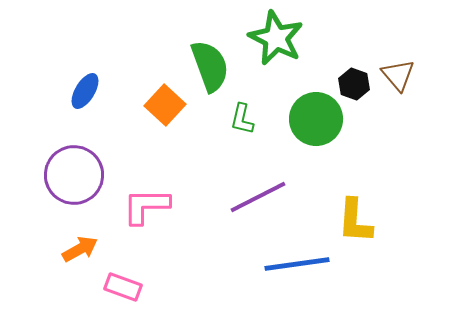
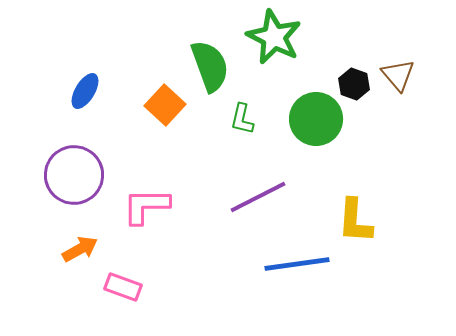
green star: moved 2 px left, 1 px up
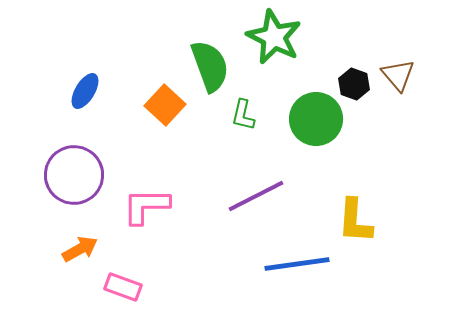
green L-shape: moved 1 px right, 4 px up
purple line: moved 2 px left, 1 px up
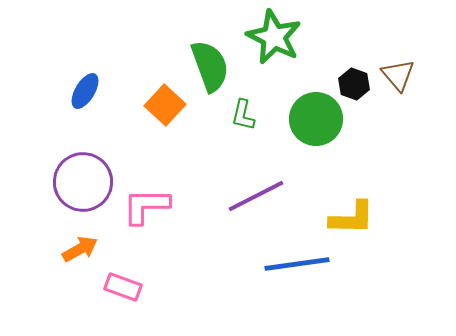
purple circle: moved 9 px right, 7 px down
yellow L-shape: moved 3 px left, 3 px up; rotated 93 degrees counterclockwise
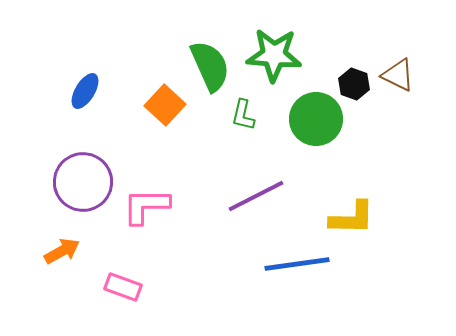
green star: moved 18 px down; rotated 22 degrees counterclockwise
green semicircle: rotated 4 degrees counterclockwise
brown triangle: rotated 24 degrees counterclockwise
orange arrow: moved 18 px left, 2 px down
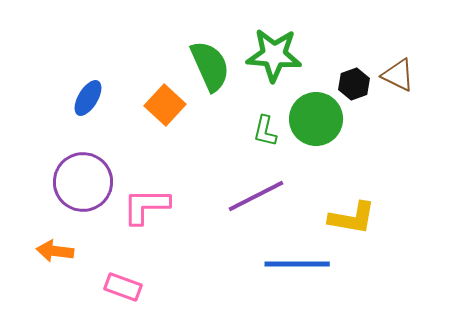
black hexagon: rotated 20 degrees clockwise
blue ellipse: moved 3 px right, 7 px down
green L-shape: moved 22 px right, 16 px down
yellow L-shape: rotated 9 degrees clockwise
orange arrow: moved 7 px left; rotated 144 degrees counterclockwise
blue line: rotated 8 degrees clockwise
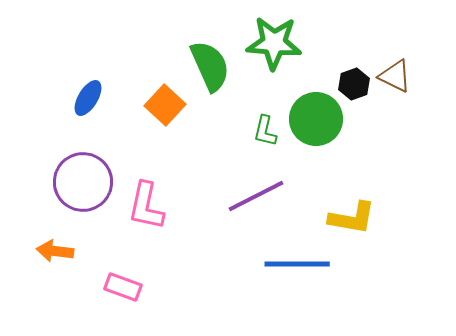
green star: moved 12 px up
brown triangle: moved 3 px left, 1 px down
pink L-shape: rotated 78 degrees counterclockwise
